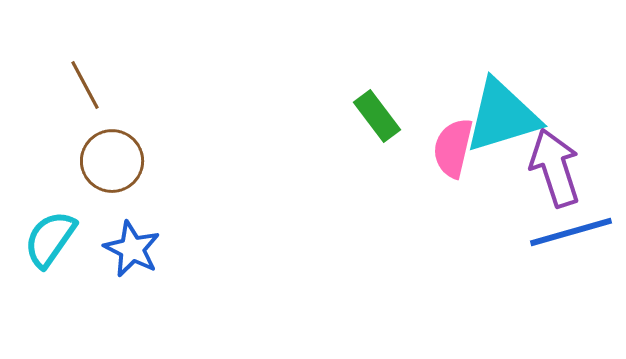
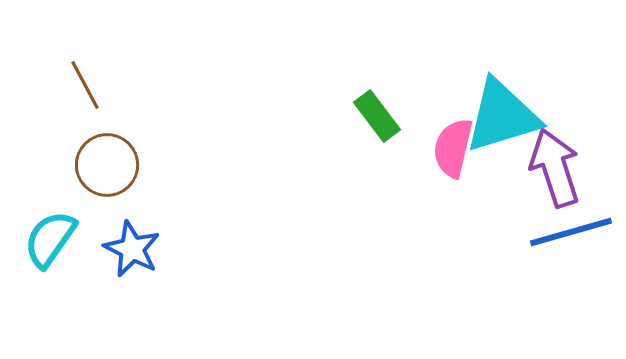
brown circle: moved 5 px left, 4 px down
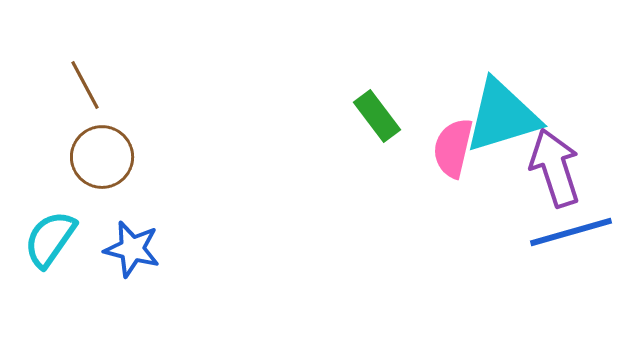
brown circle: moved 5 px left, 8 px up
blue star: rotated 12 degrees counterclockwise
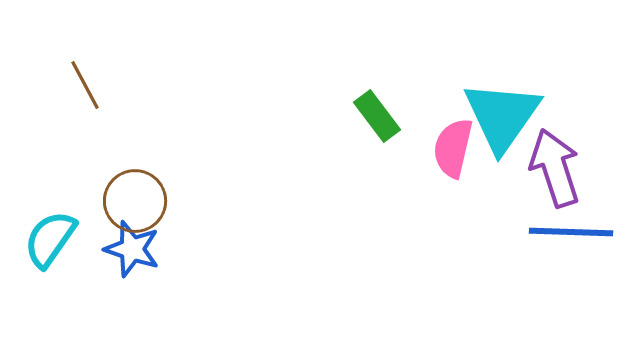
cyan triangle: rotated 38 degrees counterclockwise
brown circle: moved 33 px right, 44 px down
blue line: rotated 18 degrees clockwise
blue star: rotated 4 degrees clockwise
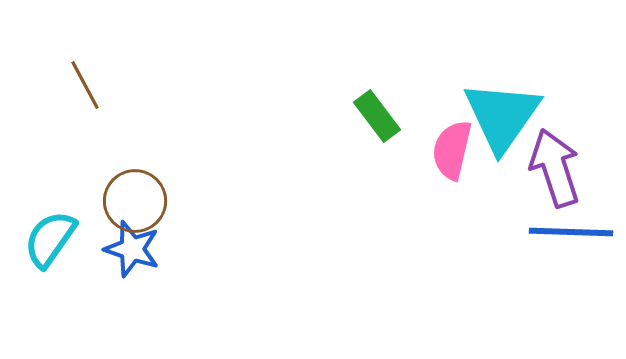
pink semicircle: moved 1 px left, 2 px down
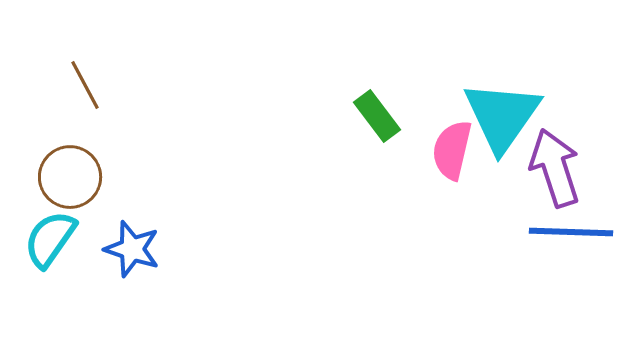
brown circle: moved 65 px left, 24 px up
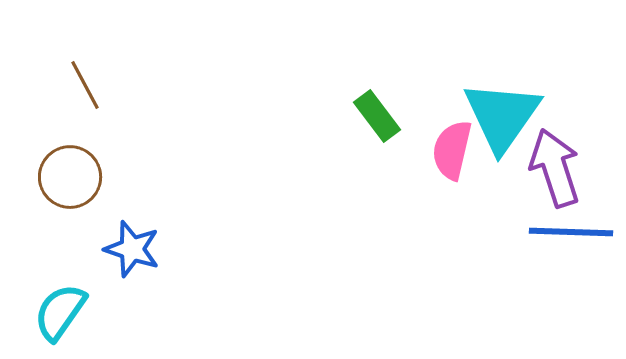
cyan semicircle: moved 10 px right, 73 px down
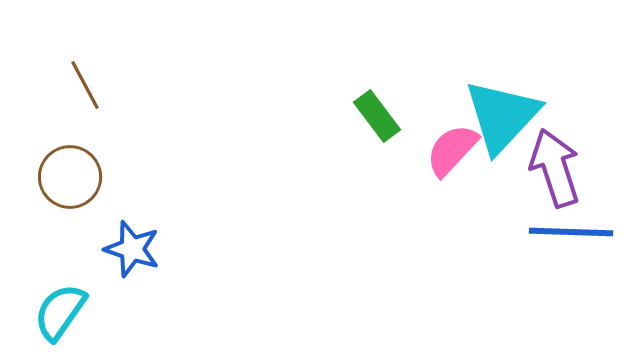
cyan triangle: rotated 8 degrees clockwise
pink semicircle: rotated 30 degrees clockwise
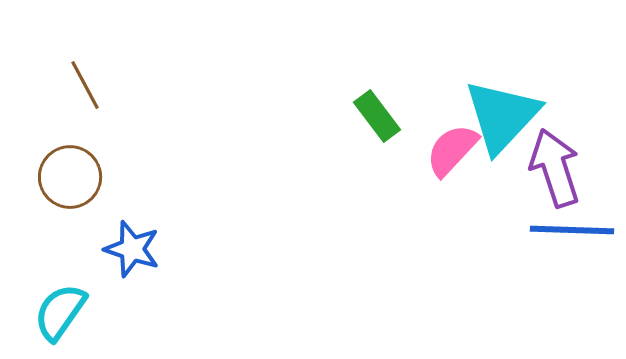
blue line: moved 1 px right, 2 px up
